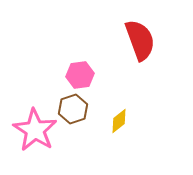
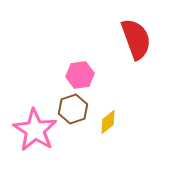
red semicircle: moved 4 px left, 1 px up
yellow diamond: moved 11 px left, 1 px down
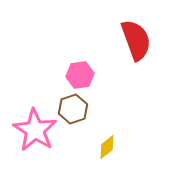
red semicircle: moved 1 px down
yellow diamond: moved 1 px left, 25 px down
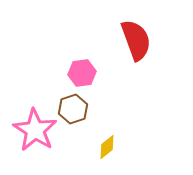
pink hexagon: moved 2 px right, 2 px up
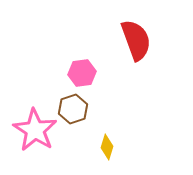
yellow diamond: rotated 35 degrees counterclockwise
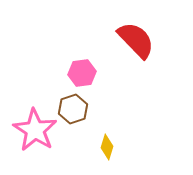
red semicircle: rotated 24 degrees counterclockwise
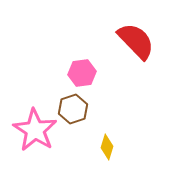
red semicircle: moved 1 px down
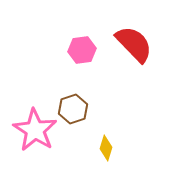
red semicircle: moved 2 px left, 3 px down
pink hexagon: moved 23 px up
yellow diamond: moved 1 px left, 1 px down
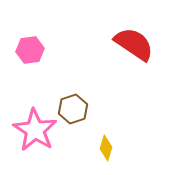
red semicircle: rotated 12 degrees counterclockwise
pink hexagon: moved 52 px left
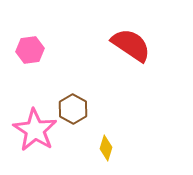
red semicircle: moved 3 px left, 1 px down
brown hexagon: rotated 12 degrees counterclockwise
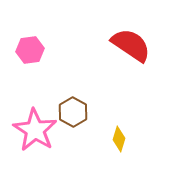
brown hexagon: moved 3 px down
yellow diamond: moved 13 px right, 9 px up
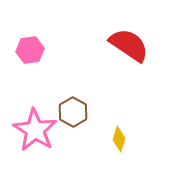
red semicircle: moved 2 px left
